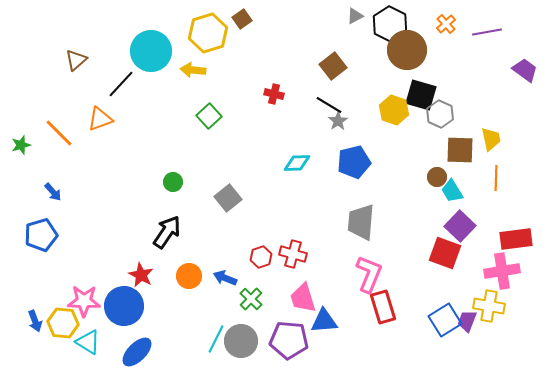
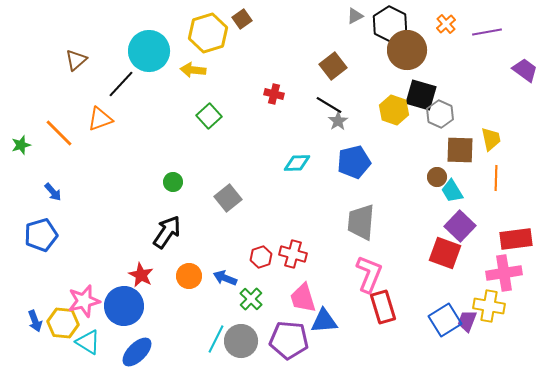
cyan circle at (151, 51): moved 2 px left
pink cross at (502, 271): moved 2 px right, 2 px down
pink star at (84, 301): rotated 16 degrees counterclockwise
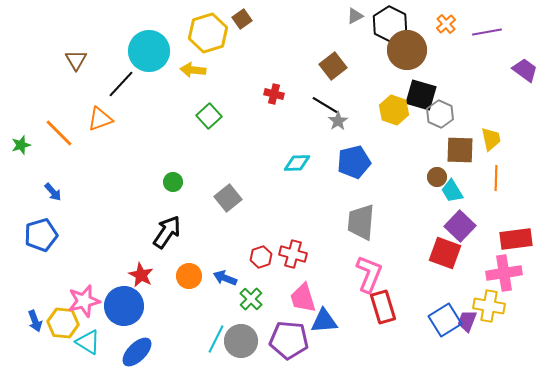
brown triangle at (76, 60): rotated 20 degrees counterclockwise
black line at (329, 105): moved 4 px left
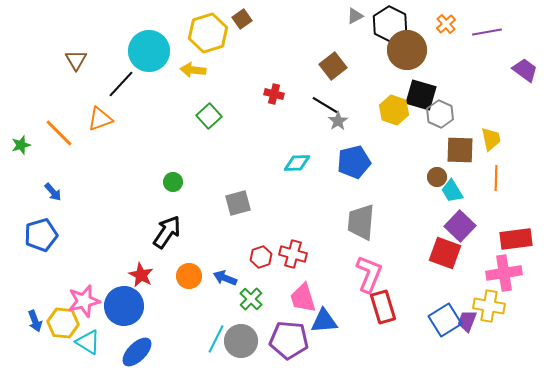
gray square at (228, 198): moved 10 px right, 5 px down; rotated 24 degrees clockwise
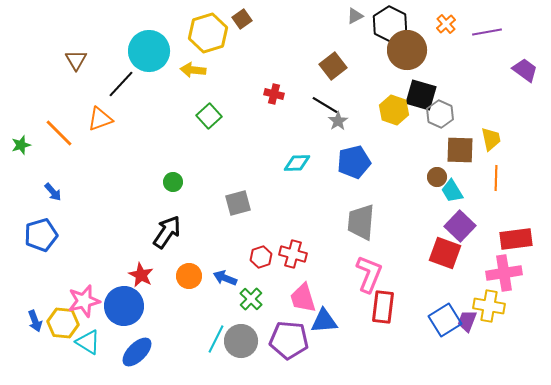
red rectangle at (383, 307): rotated 24 degrees clockwise
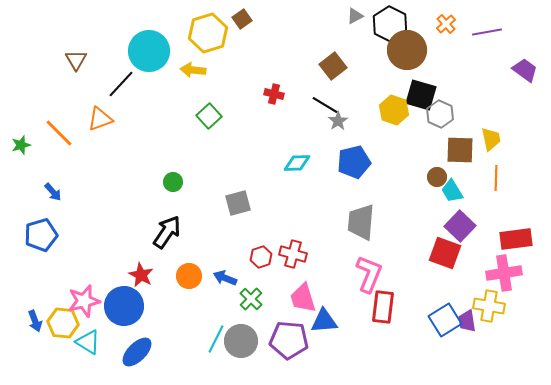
purple trapezoid at (467, 321): rotated 30 degrees counterclockwise
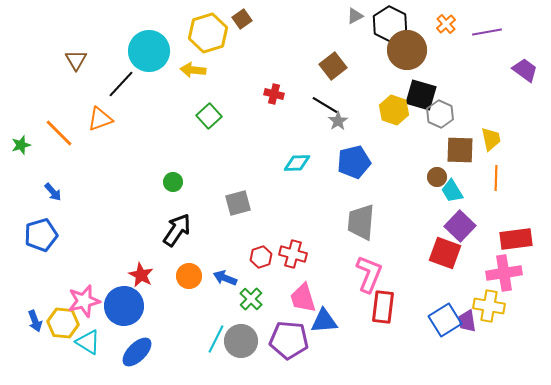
black arrow at (167, 232): moved 10 px right, 2 px up
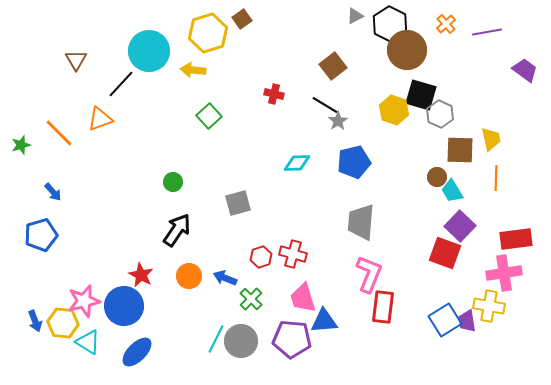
purple pentagon at (289, 340): moved 3 px right, 1 px up
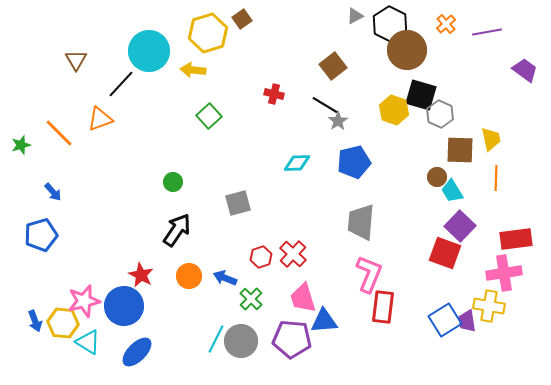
red cross at (293, 254): rotated 28 degrees clockwise
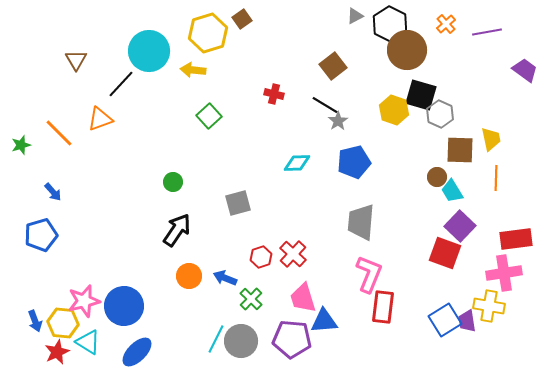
red star at (141, 275): moved 84 px left, 77 px down; rotated 20 degrees clockwise
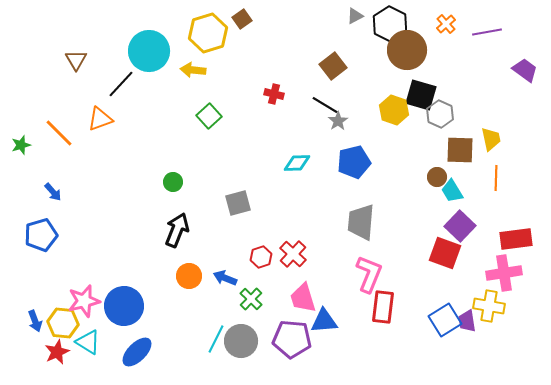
black arrow at (177, 230): rotated 12 degrees counterclockwise
